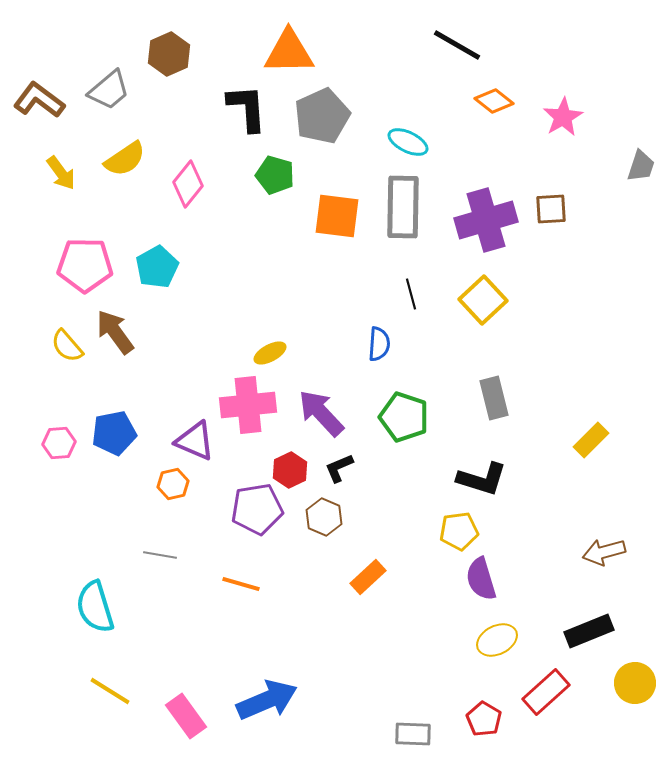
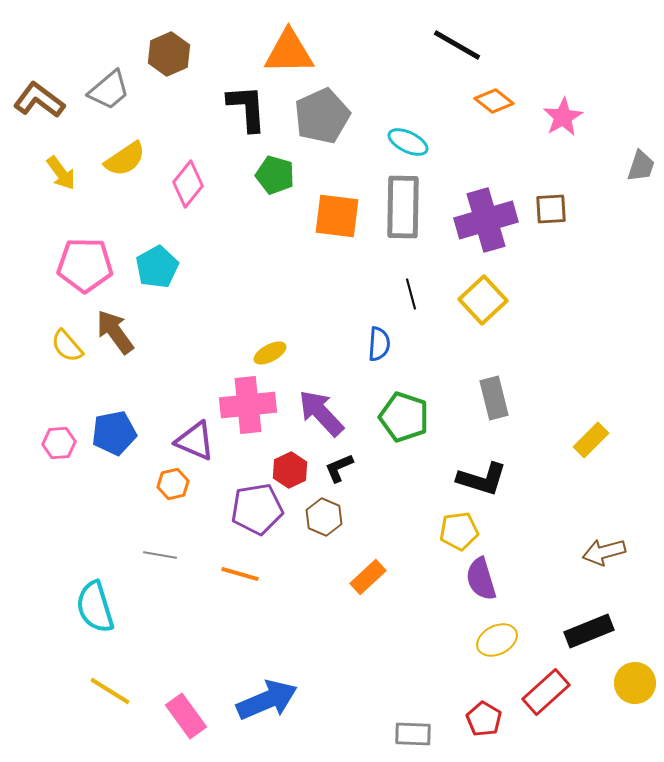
orange line at (241, 584): moved 1 px left, 10 px up
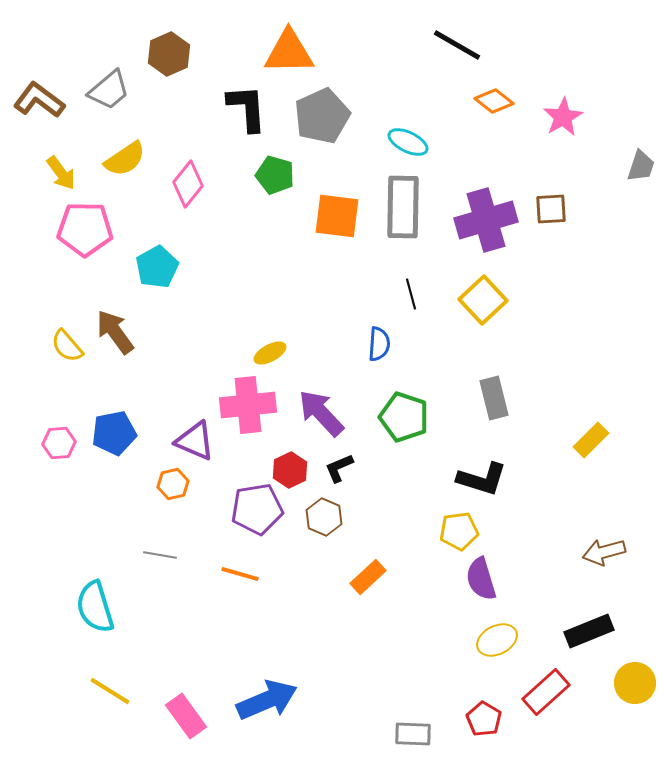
pink pentagon at (85, 265): moved 36 px up
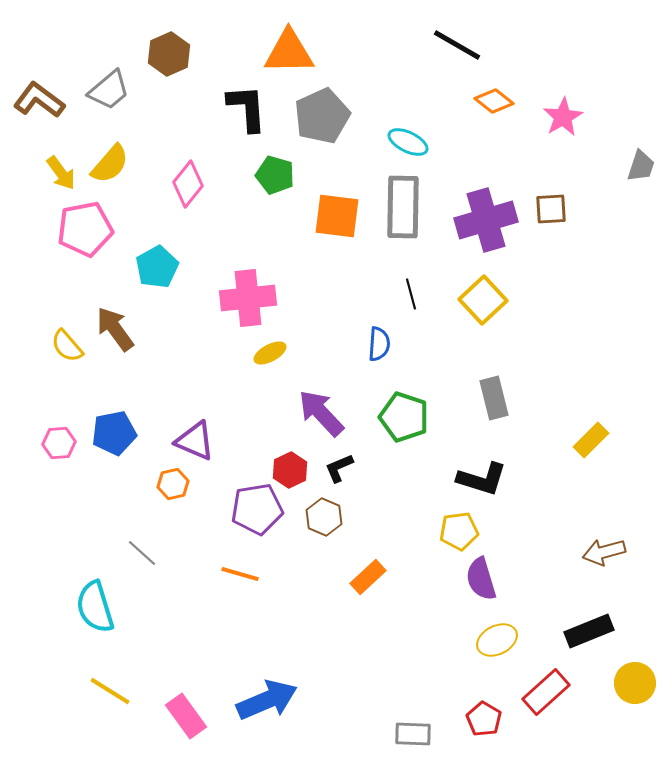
yellow semicircle at (125, 159): moved 15 px left, 5 px down; rotated 15 degrees counterclockwise
pink pentagon at (85, 229): rotated 12 degrees counterclockwise
brown arrow at (115, 332): moved 3 px up
pink cross at (248, 405): moved 107 px up
gray line at (160, 555): moved 18 px left, 2 px up; rotated 32 degrees clockwise
